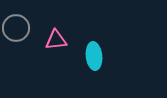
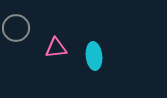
pink triangle: moved 8 px down
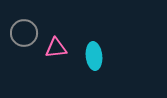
gray circle: moved 8 px right, 5 px down
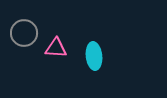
pink triangle: rotated 10 degrees clockwise
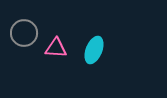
cyan ellipse: moved 6 px up; rotated 28 degrees clockwise
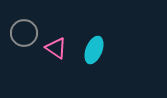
pink triangle: rotated 30 degrees clockwise
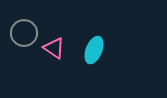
pink triangle: moved 2 px left
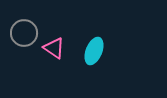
cyan ellipse: moved 1 px down
